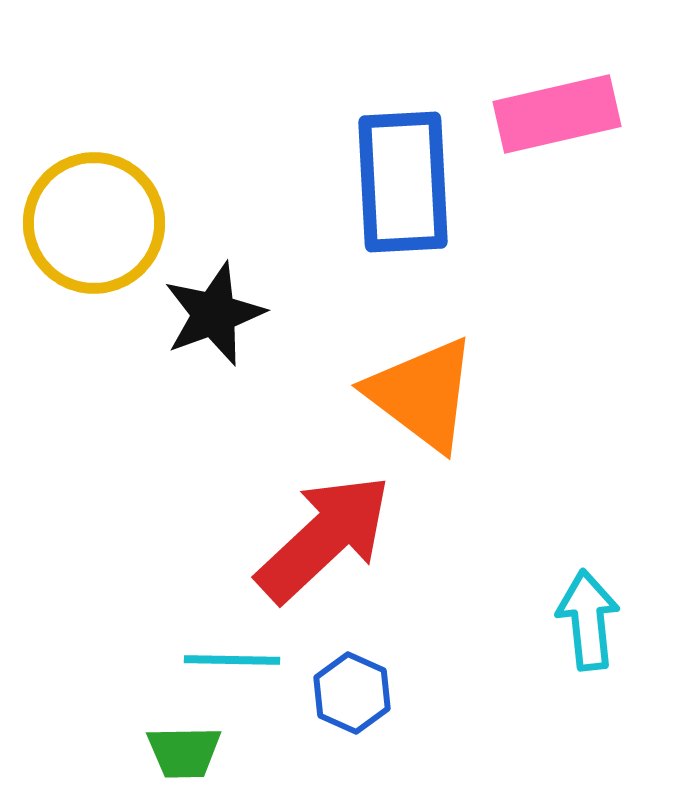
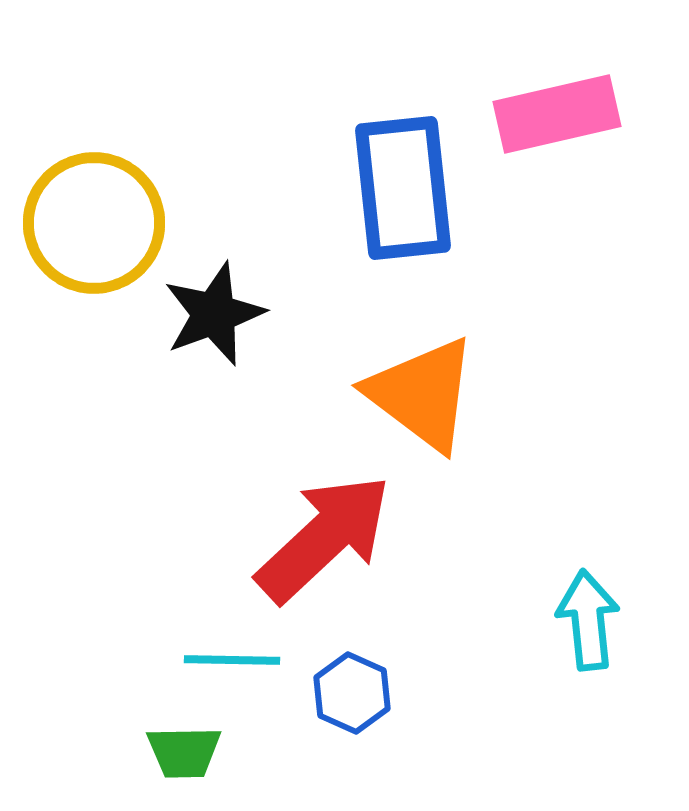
blue rectangle: moved 6 px down; rotated 3 degrees counterclockwise
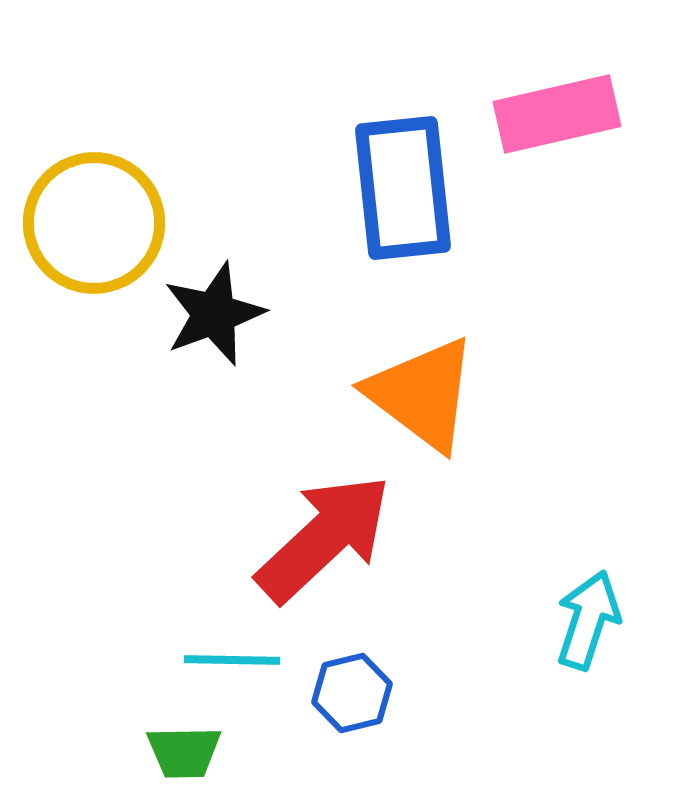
cyan arrow: rotated 24 degrees clockwise
blue hexagon: rotated 22 degrees clockwise
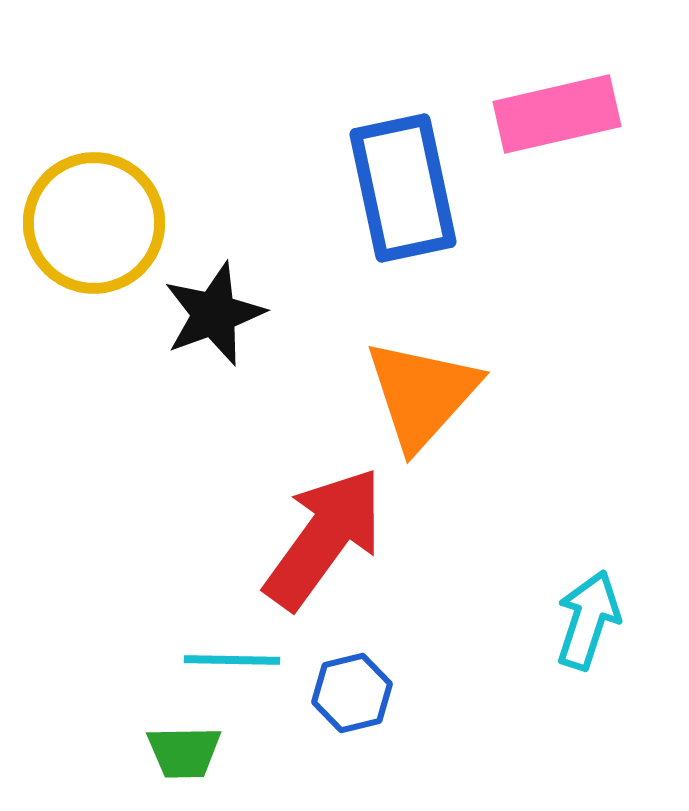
blue rectangle: rotated 6 degrees counterclockwise
orange triangle: rotated 35 degrees clockwise
red arrow: rotated 11 degrees counterclockwise
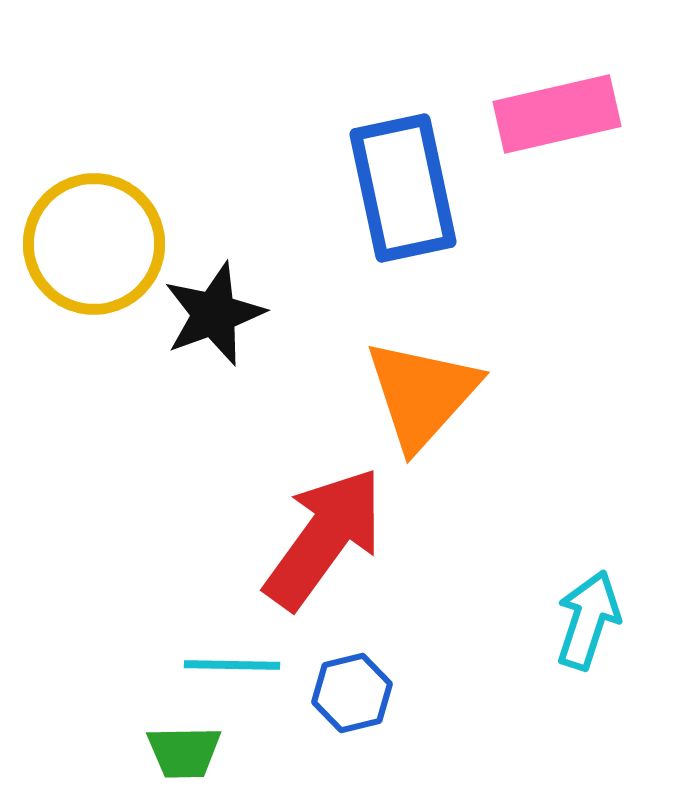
yellow circle: moved 21 px down
cyan line: moved 5 px down
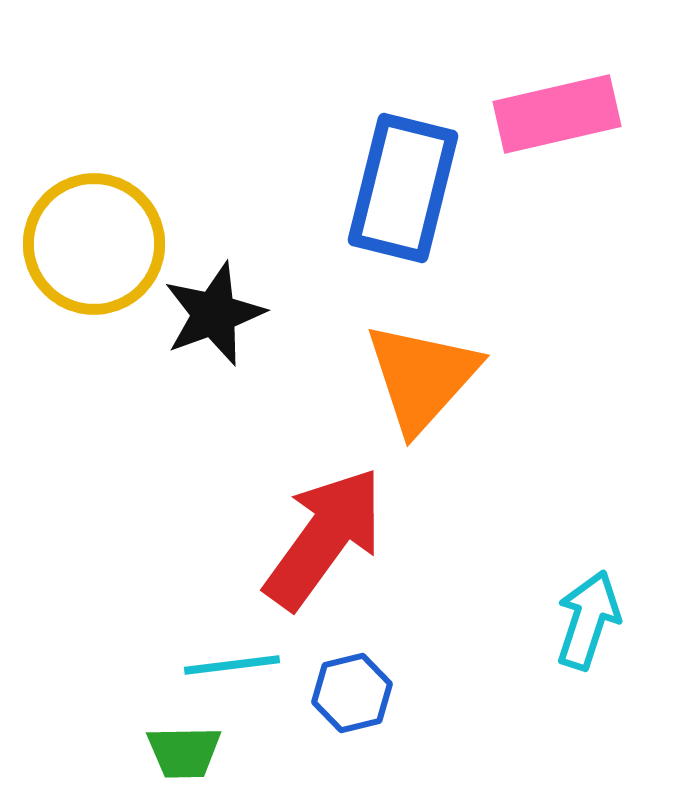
blue rectangle: rotated 26 degrees clockwise
orange triangle: moved 17 px up
cyan line: rotated 8 degrees counterclockwise
